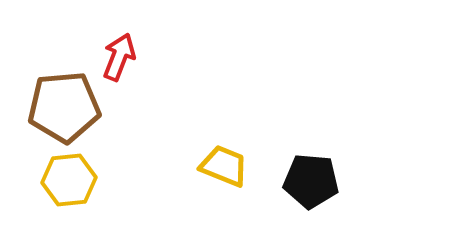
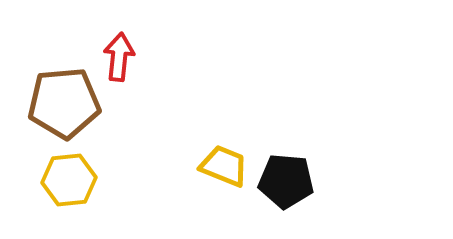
red arrow: rotated 15 degrees counterclockwise
brown pentagon: moved 4 px up
black pentagon: moved 25 px left
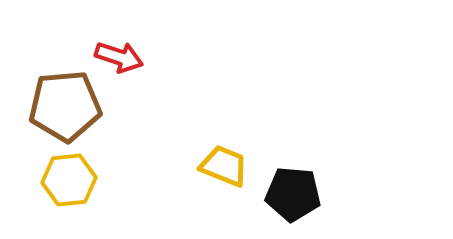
red arrow: rotated 102 degrees clockwise
brown pentagon: moved 1 px right, 3 px down
black pentagon: moved 7 px right, 13 px down
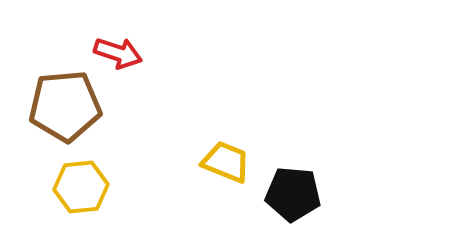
red arrow: moved 1 px left, 4 px up
yellow trapezoid: moved 2 px right, 4 px up
yellow hexagon: moved 12 px right, 7 px down
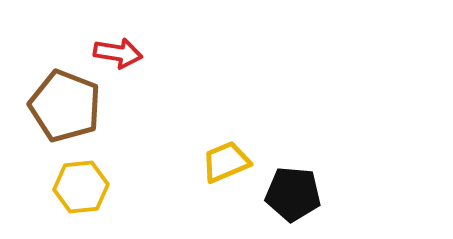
red arrow: rotated 9 degrees counterclockwise
brown pentagon: rotated 26 degrees clockwise
yellow trapezoid: rotated 45 degrees counterclockwise
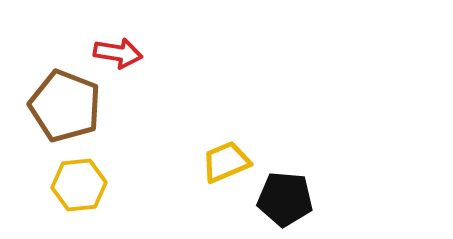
yellow hexagon: moved 2 px left, 2 px up
black pentagon: moved 8 px left, 5 px down
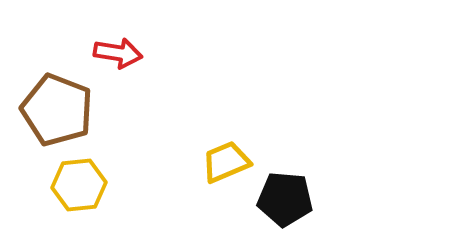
brown pentagon: moved 8 px left, 4 px down
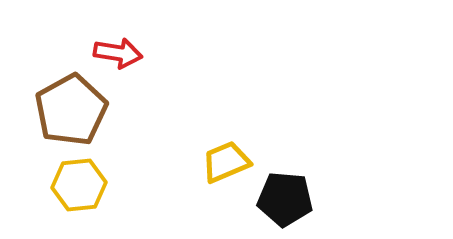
brown pentagon: moved 14 px right; rotated 22 degrees clockwise
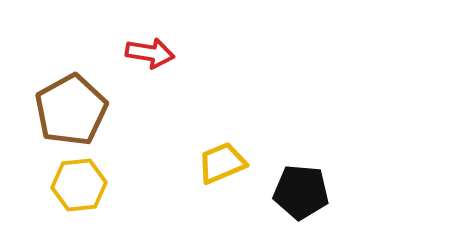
red arrow: moved 32 px right
yellow trapezoid: moved 4 px left, 1 px down
black pentagon: moved 16 px right, 7 px up
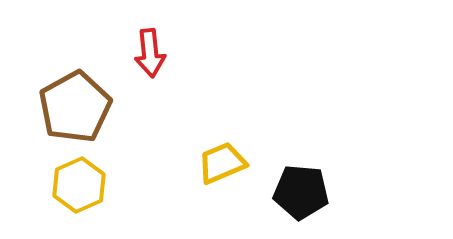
red arrow: rotated 75 degrees clockwise
brown pentagon: moved 4 px right, 3 px up
yellow hexagon: rotated 18 degrees counterclockwise
